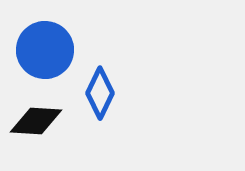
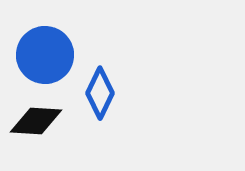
blue circle: moved 5 px down
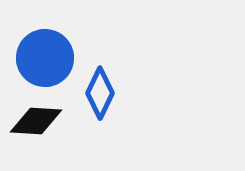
blue circle: moved 3 px down
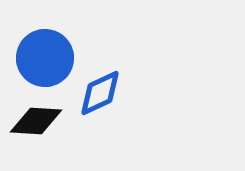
blue diamond: rotated 39 degrees clockwise
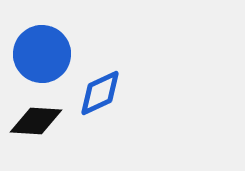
blue circle: moved 3 px left, 4 px up
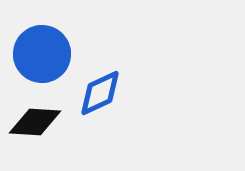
black diamond: moved 1 px left, 1 px down
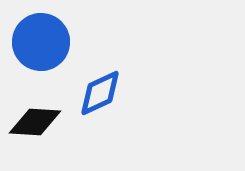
blue circle: moved 1 px left, 12 px up
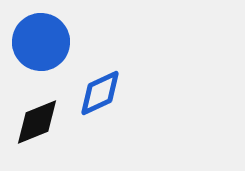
black diamond: moved 2 px right; rotated 26 degrees counterclockwise
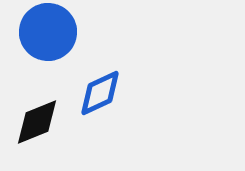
blue circle: moved 7 px right, 10 px up
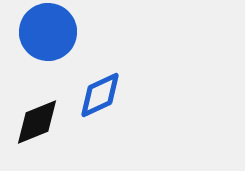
blue diamond: moved 2 px down
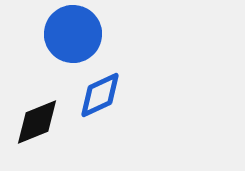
blue circle: moved 25 px right, 2 px down
